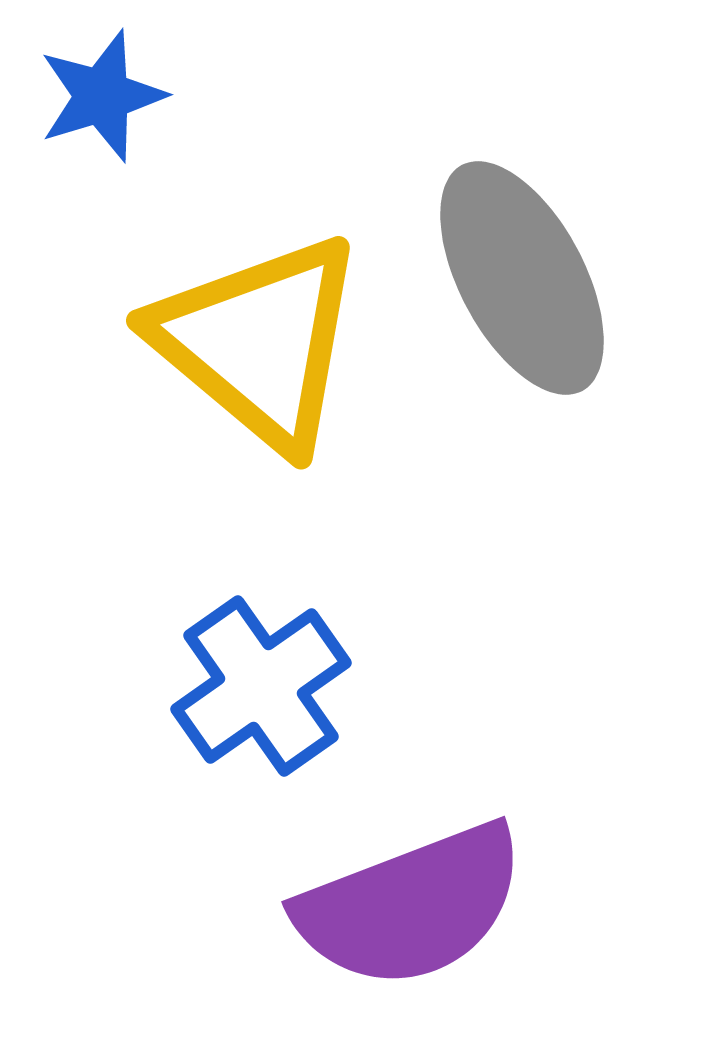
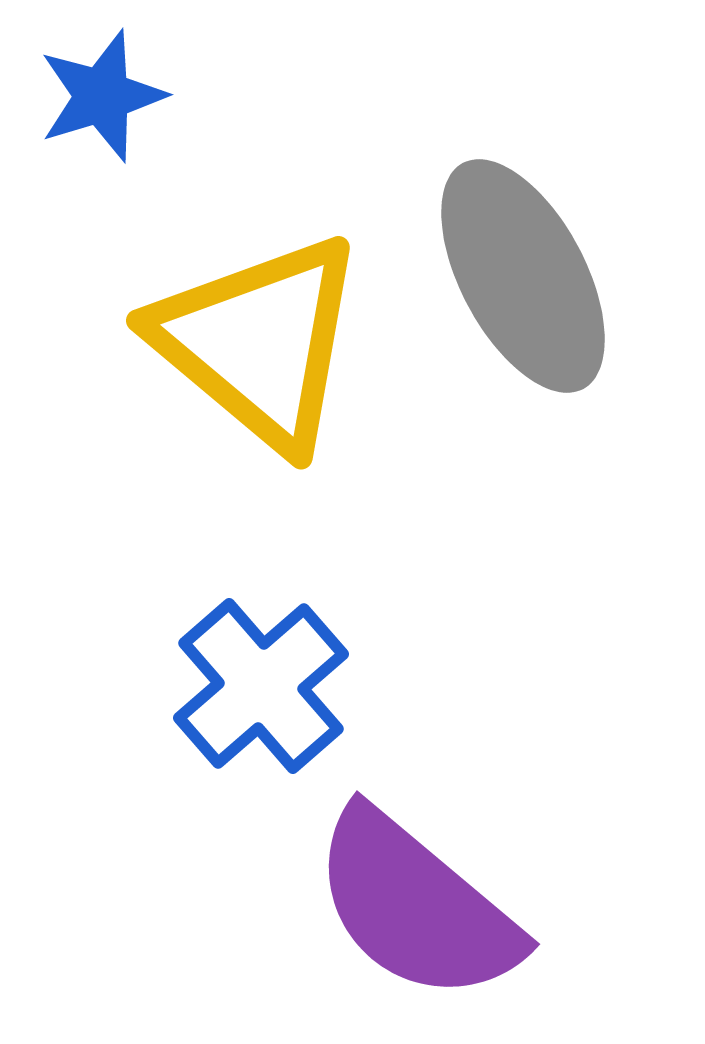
gray ellipse: moved 1 px right, 2 px up
blue cross: rotated 6 degrees counterclockwise
purple semicircle: moved 5 px right; rotated 61 degrees clockwise
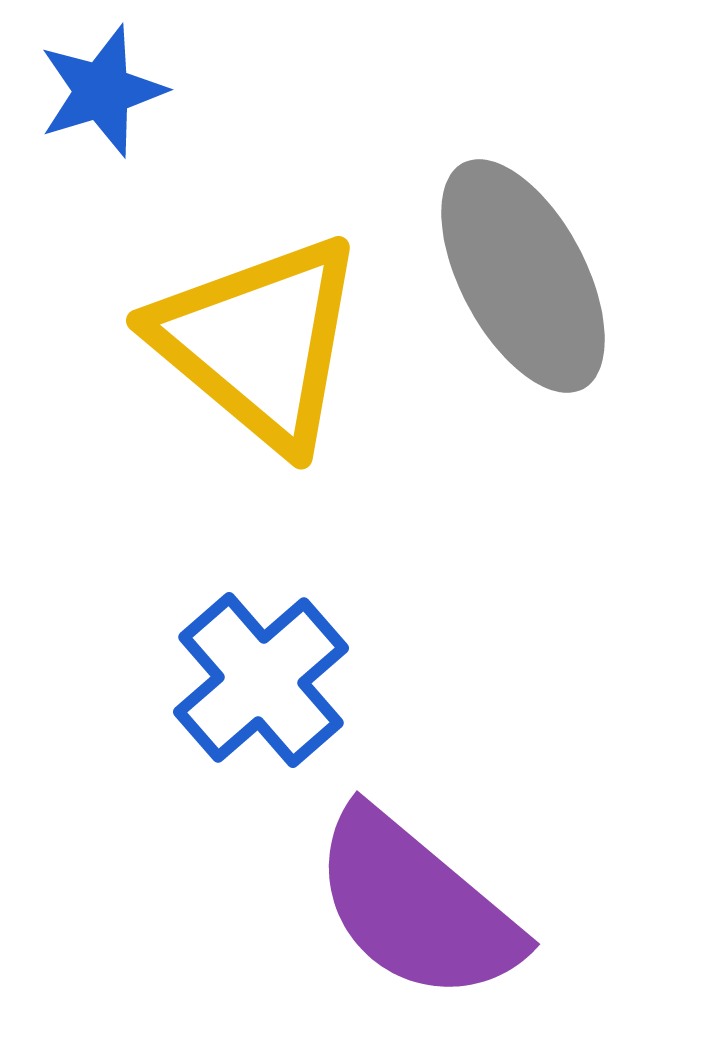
blue star: moved 5 px up
blue cross: moved 6 px up
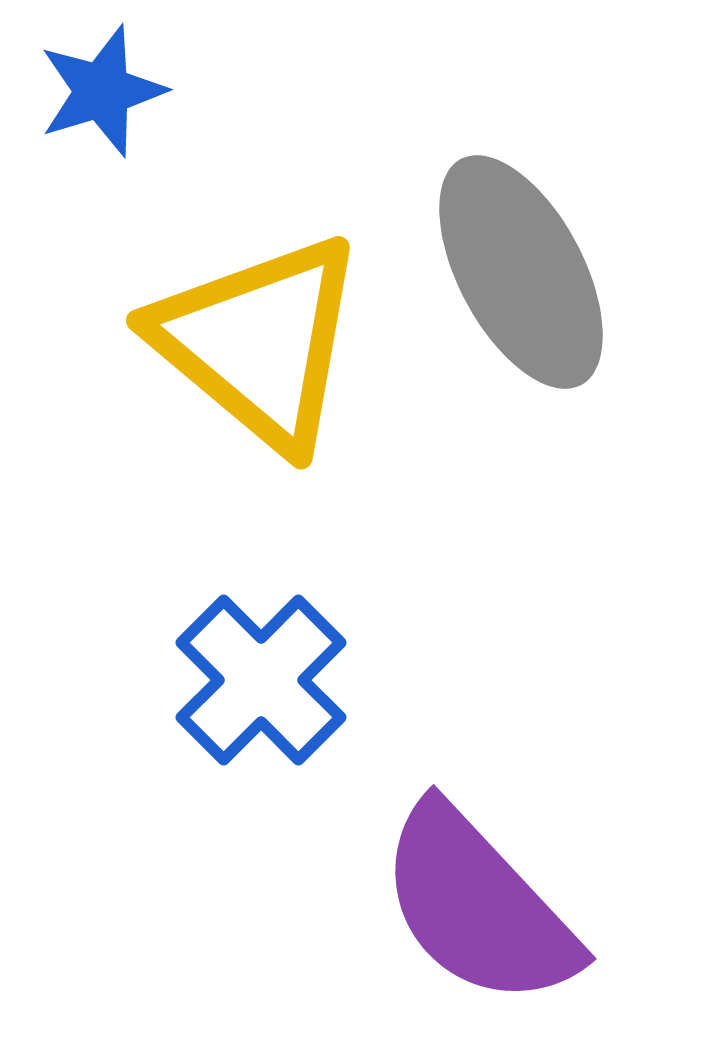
gray ellipse: moved 2 px left, 4 px up
blue cross: rotated 4 degrees counterclockwise
purple semicircle: moved 62 px right; rotated 7 degrees clockwise
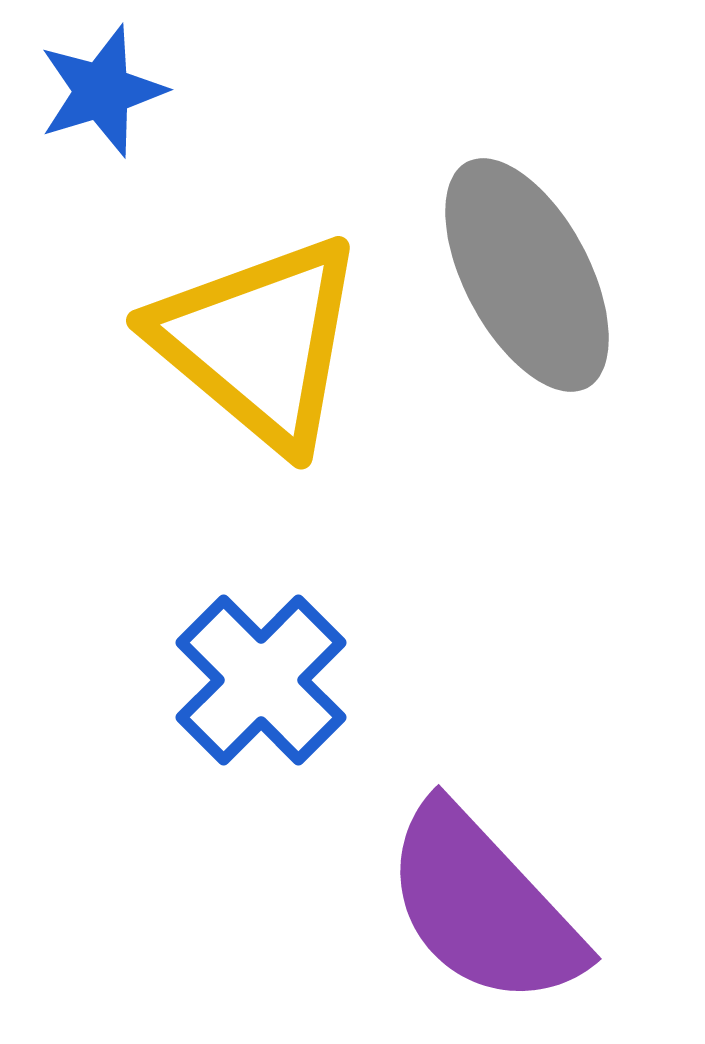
gray ellipse: moved 6 px right, 3 px down
purple semicircle: moved 5 px right
